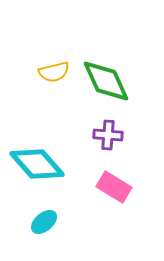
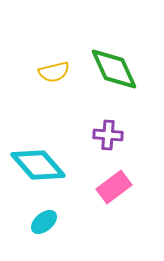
green diamond: moved 8 px right, 12 px up
cyan diamond: moved 1 px right, 1 px down
pink rectangle: rotated 68 degrees counterclockwise
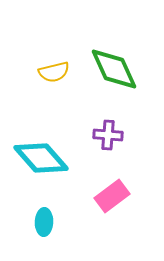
cyan diamond: moved 3 px right, 7 px up
pink rectangle: moved 2 px left, 9 px down
cyan ellipse: rotated 48 degrees counterclockwise
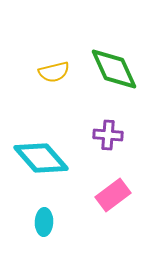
pink rectangle: moved 1 px right, 1 px up
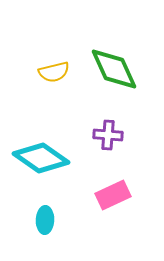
cyan diamond: rotated 14 degrees counterclockwise
pink rectangle: rotated 12 degrees clockwise
cyan ellipse: moved 1 px right, 2 px up
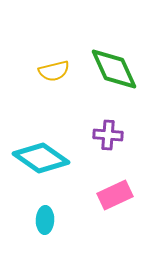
yellow semicircle: moved 1 px up
pink rectangle: moved 2 px right
